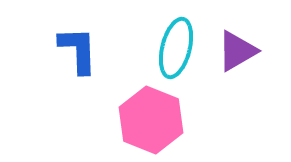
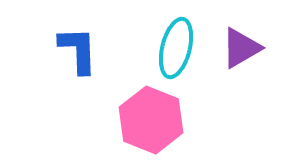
purple triangle: moved 4 px right, 3 px up
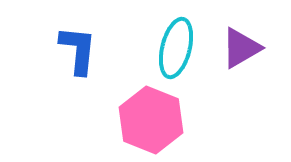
blue L-shape: rotated 8 degrees clockwise
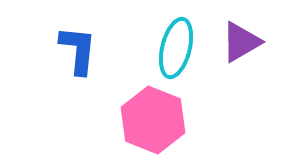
purple triangle: moved 6 px up
pink hexagon: moved 2 px right
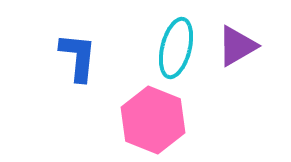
purple triangle: moved 4 px left, 4 px down
blue L-shape: moved 7 px down
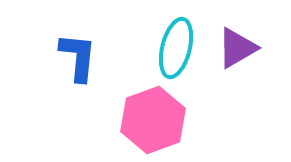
purple triangle: moved 2 px down
pink hexagon: rotated 18 degrees clockwise
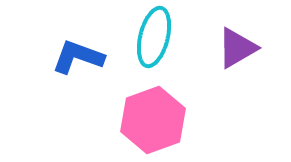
cyan ellipse: moved 22 px left, 11 px up
blue L-shape: rotated 76 degrees counterclockwise
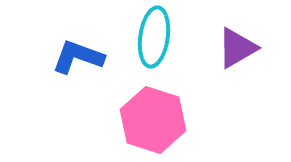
cyan ellipse: rotated 6 degrees counterclockwise
pink hexagon: rotated 22 degrees counterclockwise
